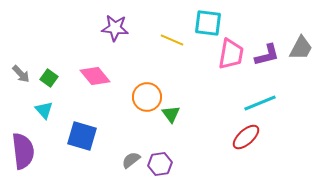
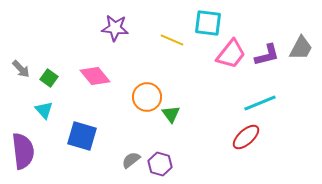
pink trapezoid: rotated 28 degrees clockwise
gray arrow: moved 5 px up
purple hexagon: rotated 25 degrees clockwise
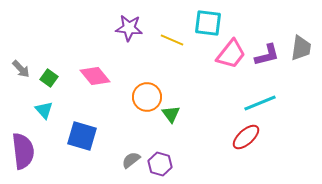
purple star: moved 14 px right
gray trapezoid: rotated 20 degrees counterclockwise
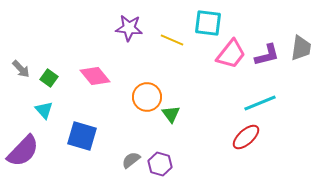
purple semicircle: rotated 51 degrees clockwise
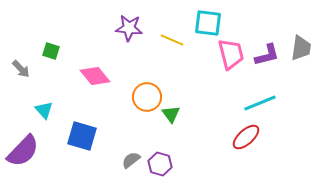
pink trapezoid: rotated 52 degrees counterclockwise
green square: moved 2 px right, 27 px up; rotated 18 degrees counterclockwise
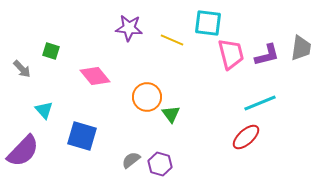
gray arrow: moved 1 px right
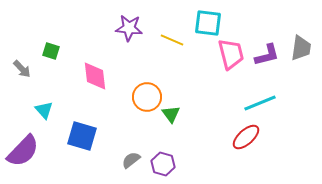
pink diamond: rotated 32 degrees clockwise
purple hexagon: moved 3 px right
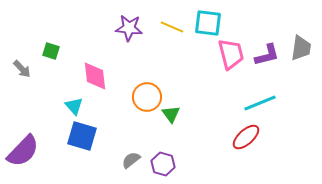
yellow line: moved 13 px up
cyan triangle: moved 30 px right, 4 px up
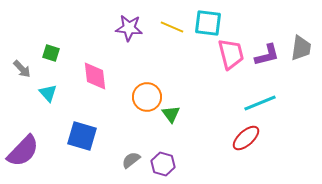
green square: moved 2 px down
cyan triangle: moved 26 px left, 13 px up
red ellipse: moved 1 px down
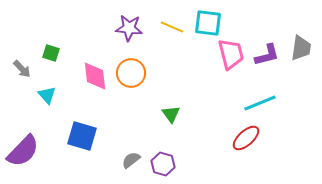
cyan triangle: moved 1 px left, 2 px down
orange circle: moved 16 px left, 24 px up
